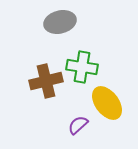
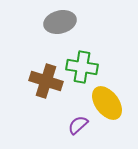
brown cross: rotated 32 degrees clockwise
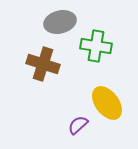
green cross: moved 14 px right, 21 px up
brown cross: moved 3 px left, 17 px up
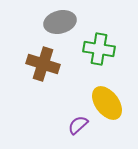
green cross: moved 3 px right, 3 px down
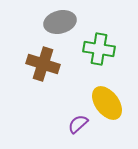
purple semicircle: moved 1 px up
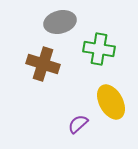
yellow ellipse: moved 4 px right, 1 px up; rotated 8 degrees clockwise
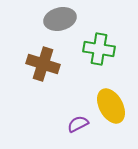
gray ellipse: moved 3 px up
yellow ellipse: moved 4 px down
purple semicircle: rotated 15 degrees clockwise
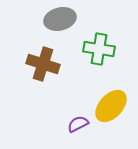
yellow ellipse: rotated 72 degrees clockwise
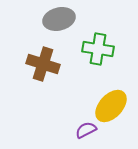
gray ellipse: moved 1 px left
green cross: moved 1 px left
purple semicircle: moved 8 px right, 6 px down
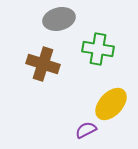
yellow ellipse: moved 2 px up
